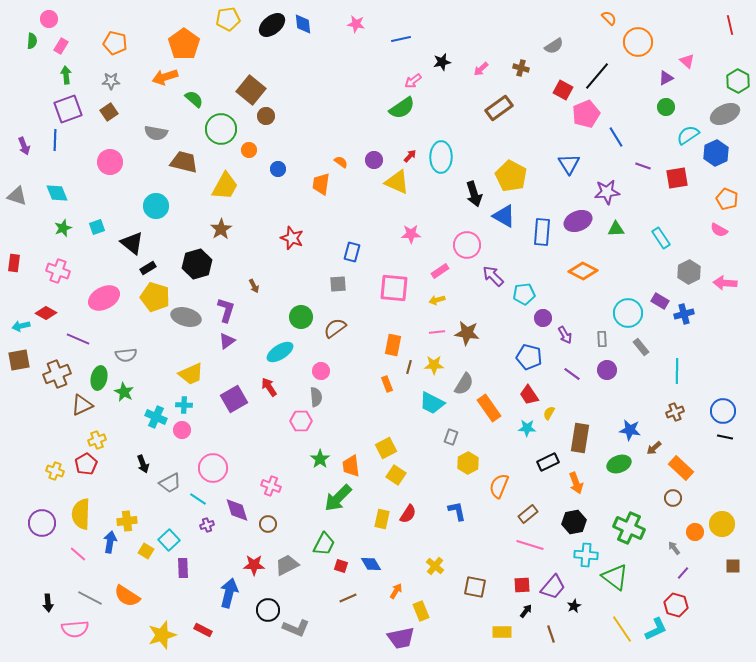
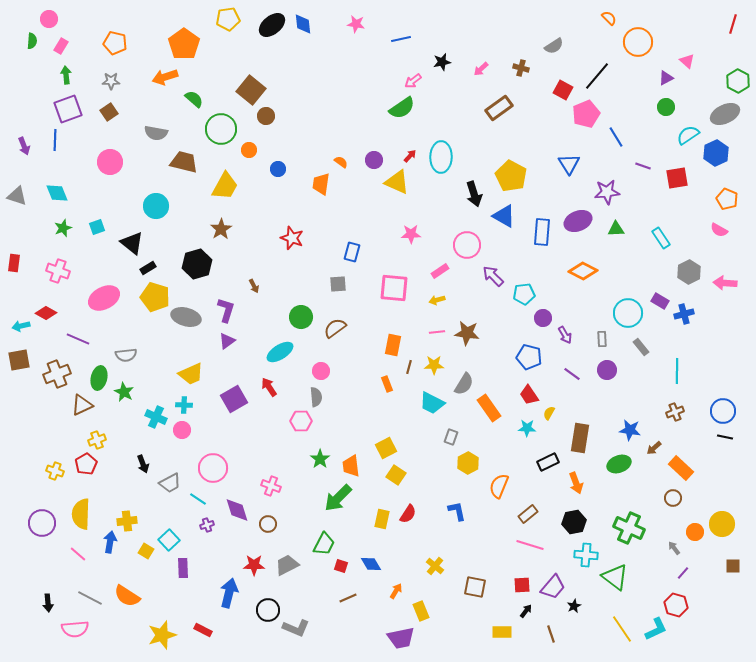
red line at (730, 25): moved 3 px right, 1 px up; rotated 30 degrees clockwise
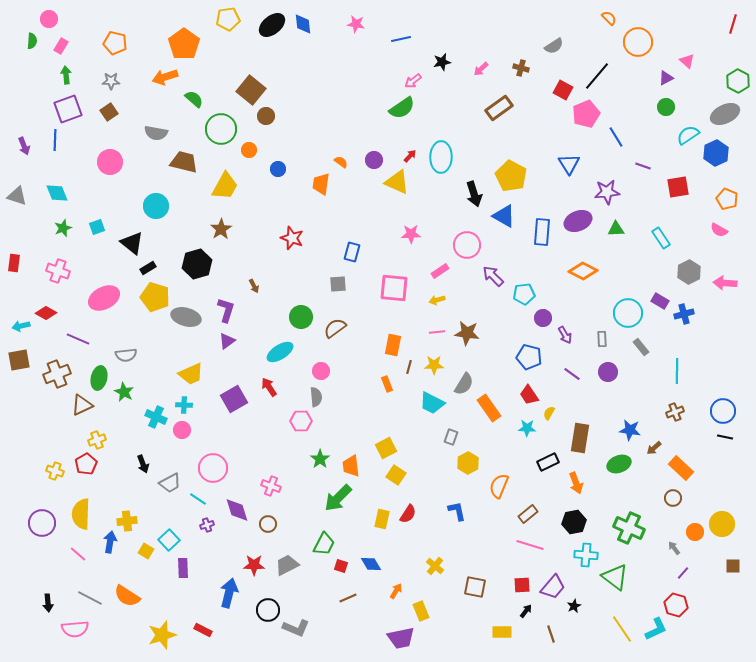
red square at (677, 178): moved 1 px right, 9 px down
purple circle at (607, 370): moved 1 px right, 2 px down
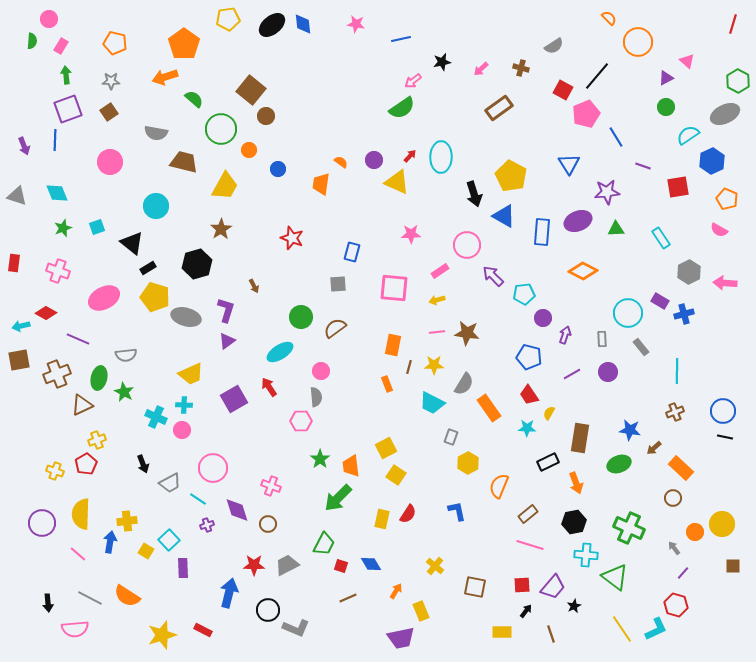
blue hexagon at (716, 153): moved 4 px left, 8 px down
purple arrow at (565, 335): rotated 132 degrees counterclockwise
purple line at (572, 374): rotated 66 degrees counterclockwise
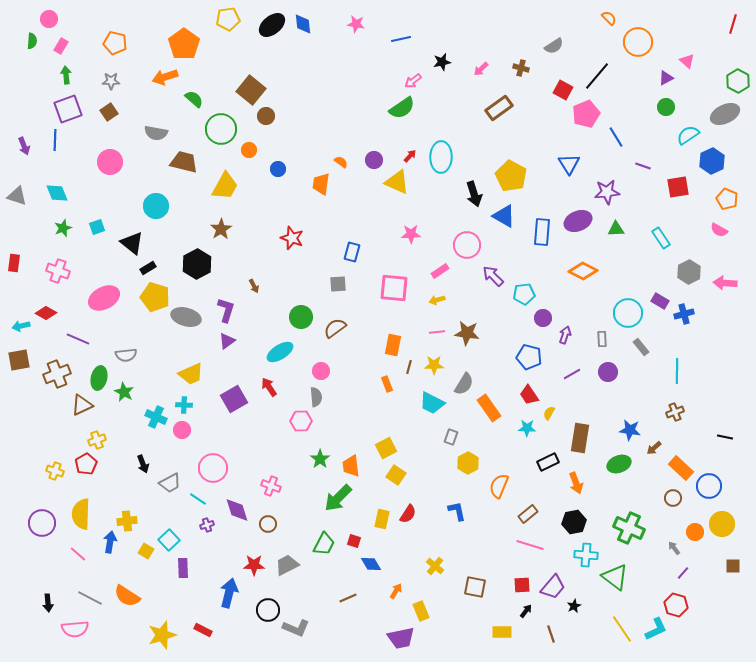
black hexagon at (197, 264): rotated 12 degrees counterclockwise
blue circle at (723, 411): moved 14 px left, 75 px down
red square at (341, 566): moved 13 px right, 25 px up
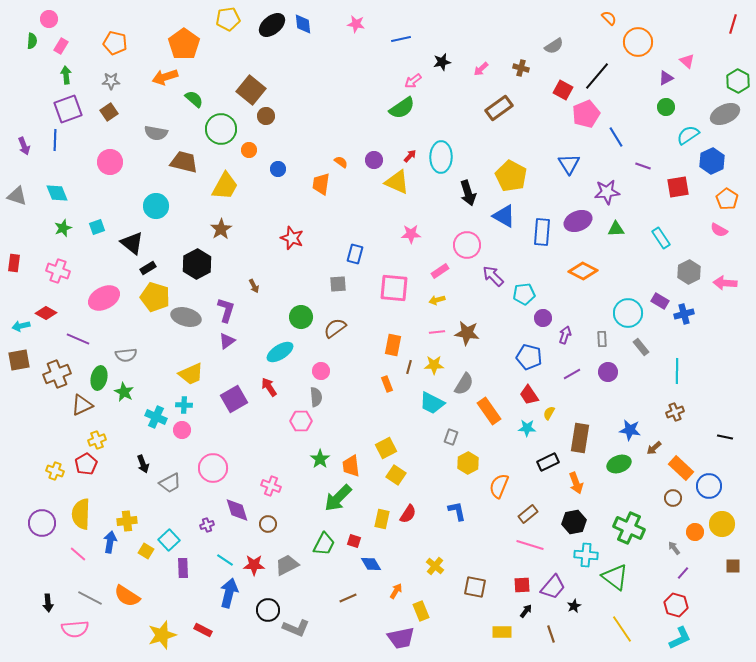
black arrow at (474, 194): moved 6 px left, 1 px up
orange pentagon at (727, 199): rotated 10 degrees clockwise
blue rectangle at (352, 252): moved 3 px right, 2 px down
orange rectangle at (489, 408): moved 3 px down
cyan line at (198, 499): moved 27 px right, 61 px down
cyan L-shape at (656, 629): moved 24 px right, 9 px down
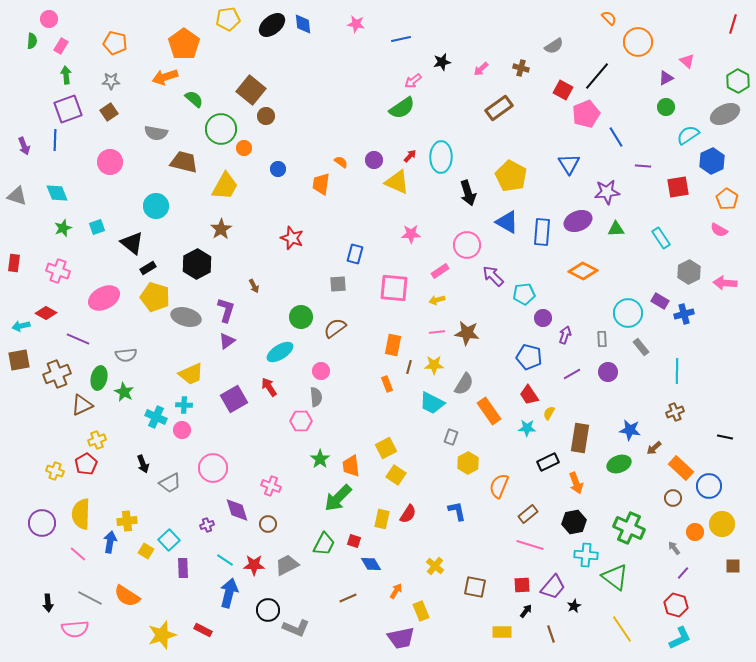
orange circle at (249, 150): moved 5 px left, 2 px up
purple line at (643, 166): rotated 14 degrees counterclockwise
blue triangle at (504, 216): moved 3 px right, 6 px down
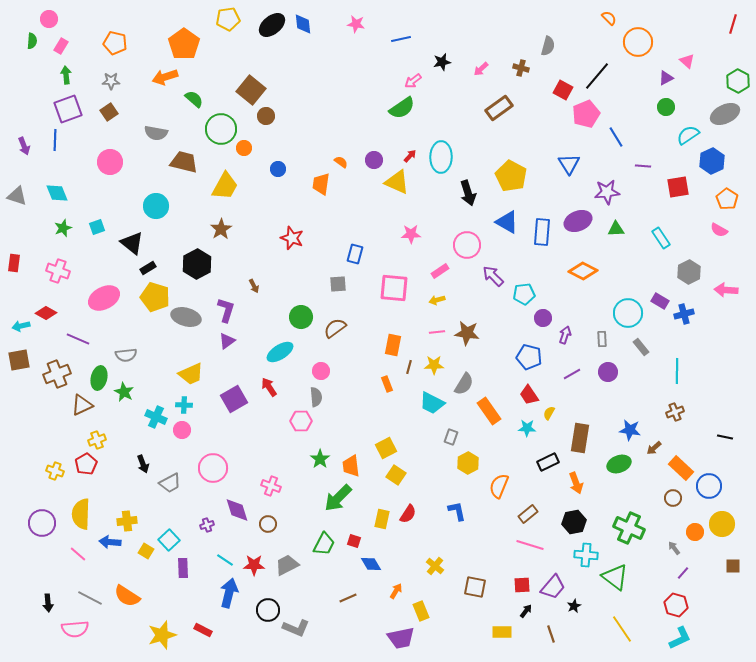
gray semicircle at (554, 46): moved 6 px left; rotated 42 degrees counterclockwise
pink arrow at (725, 283): moved 1 px right, 7 px down
blue arrow at (110, 542): rotated 95 degrees counterclockwise
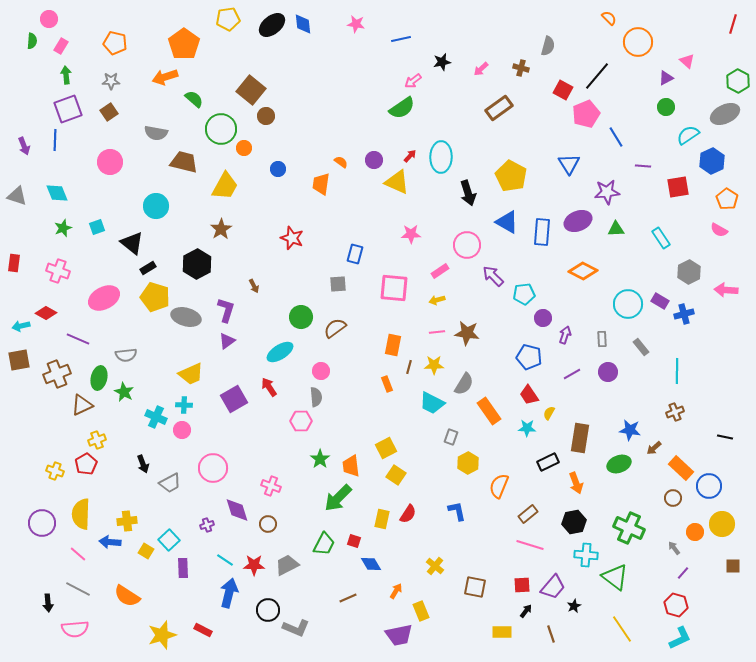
cyan circle at (628, 313): moved 9 px up
gray line at (90, 598): moved 12 px left, 9 px up
purple trapezoid at (401, 638): moved 2 px left, 3 px up
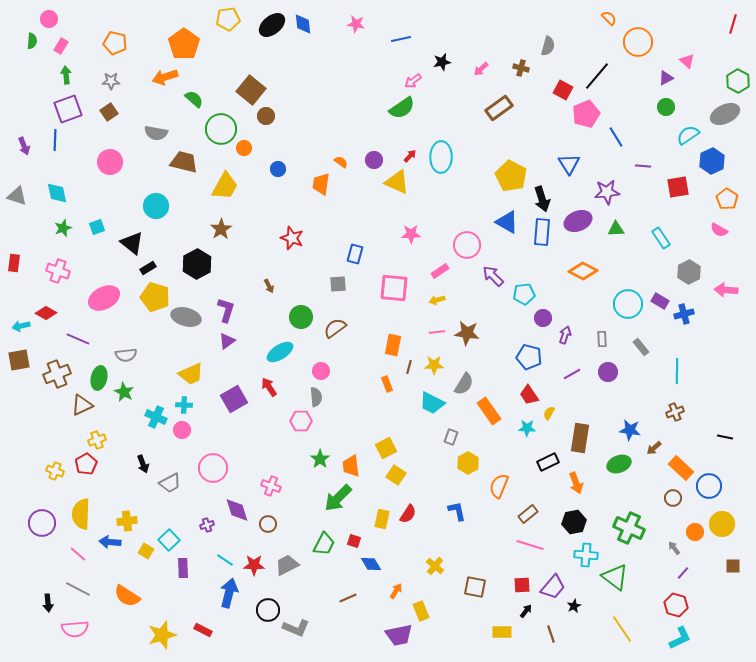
cyan diamond at (57, 193): rotated 10 degrees clockwise
black arrow at (468, 193): moved 74 px right, 6 px down
brown arrow at (254, 286): moved 15 px right
